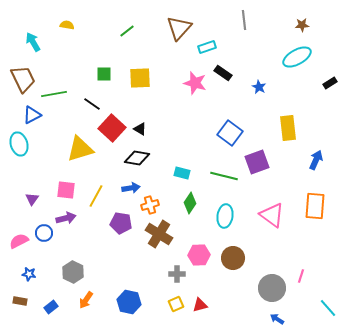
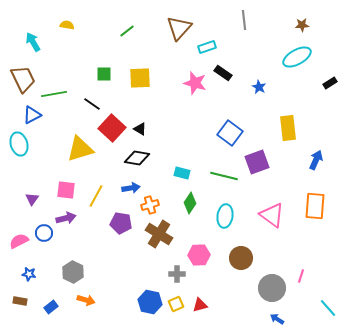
brown circle at (233, 258): moved 8 px right
orange arrow at (86, 300): rotated 108 degrees counterclockwise
blue hexagon at (129, 302): moved 21 px right
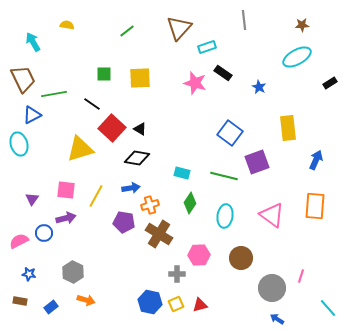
purple pentagon at (121, 223): moved 3 px right, 1 px up
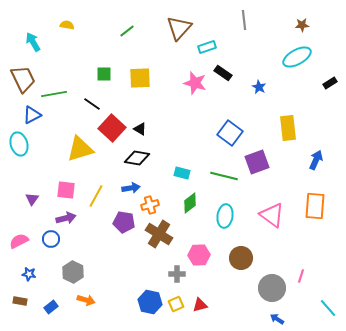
green diamond at (190, 203): rotated 20 degrees clockwise
blue circle at (44, 233): moved 7 px right, 6 px down
